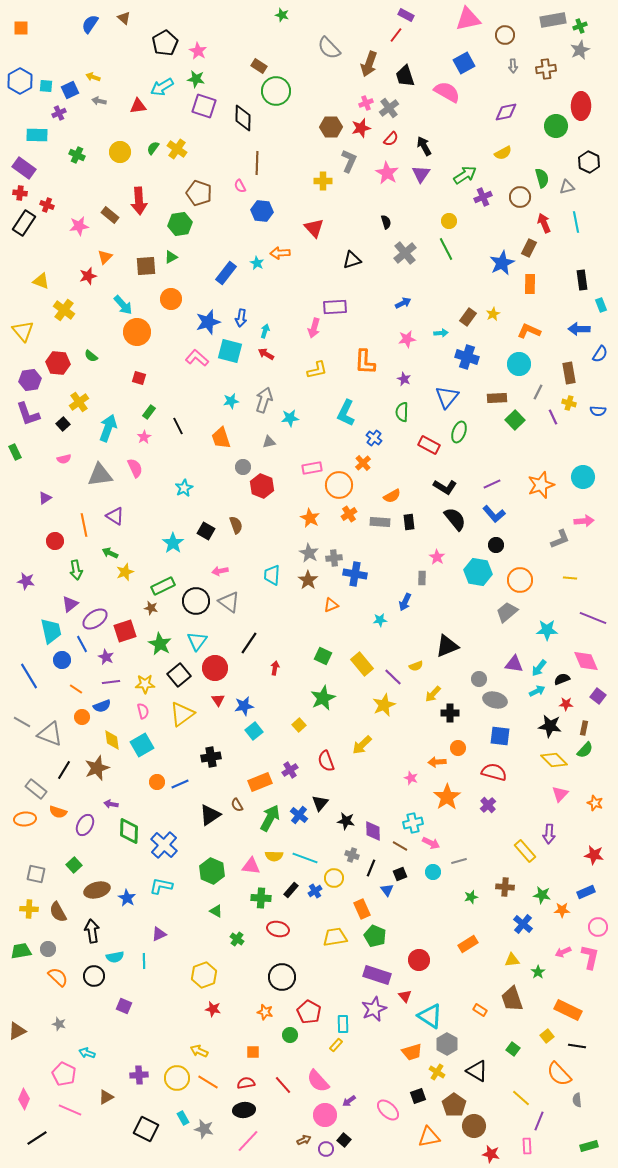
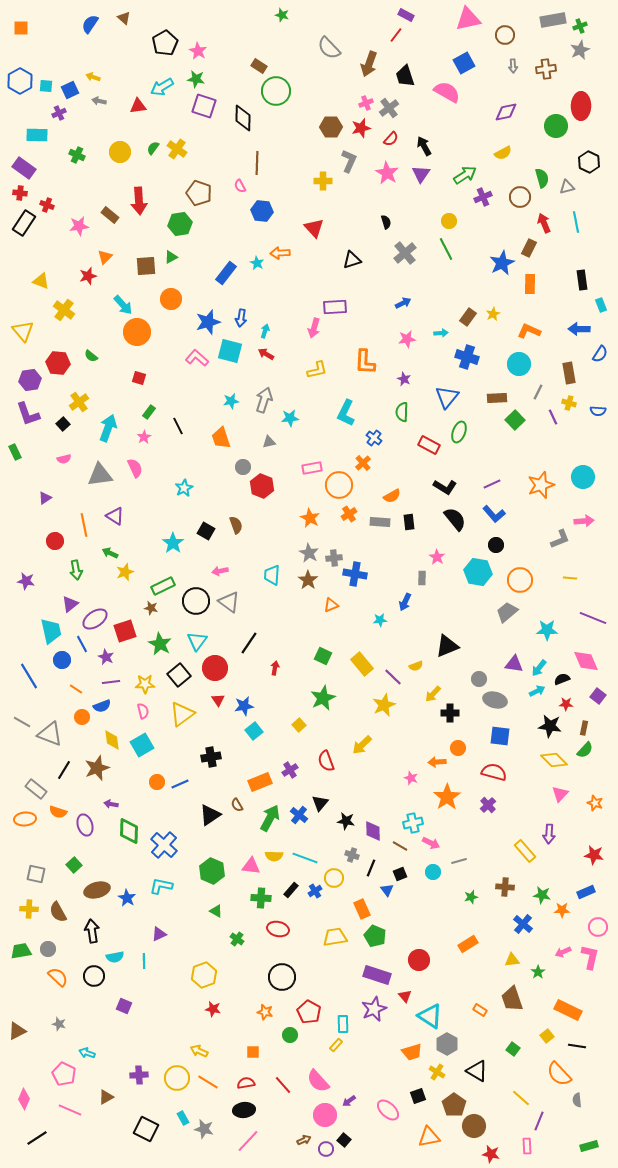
purple ellipse at (85, 825): rotated 45 degrees counterclockwise
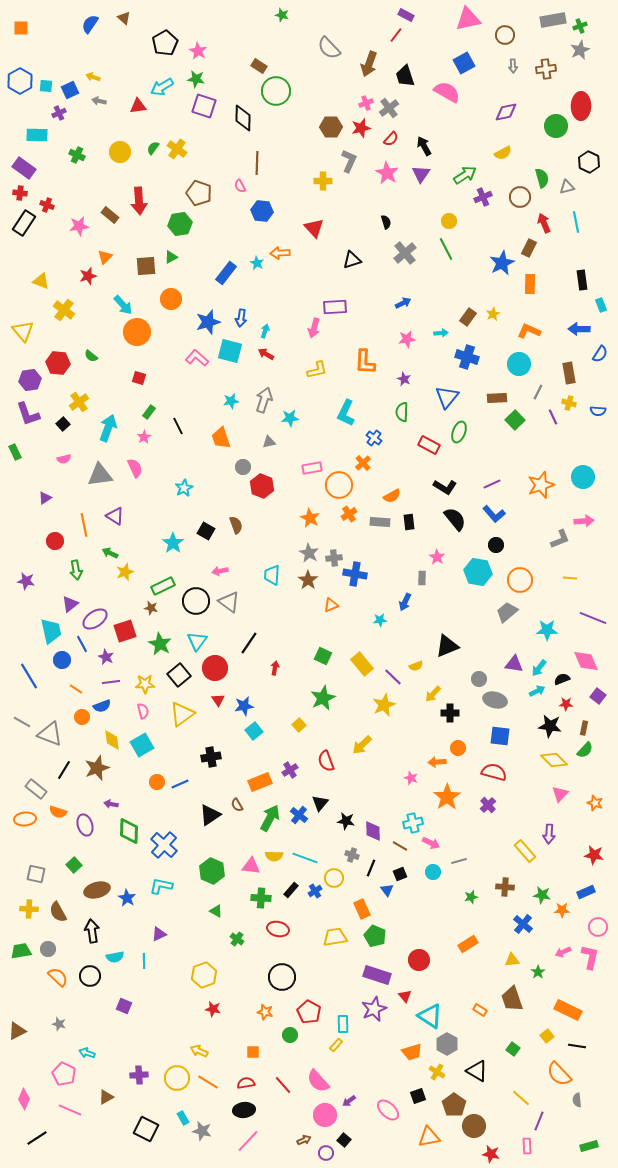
black circle at (94, 976): moved 4 px left
gray star at (204, 1129): moved 2 px left, 2 px down
purple circle at (326, 1149): moved 4 px down
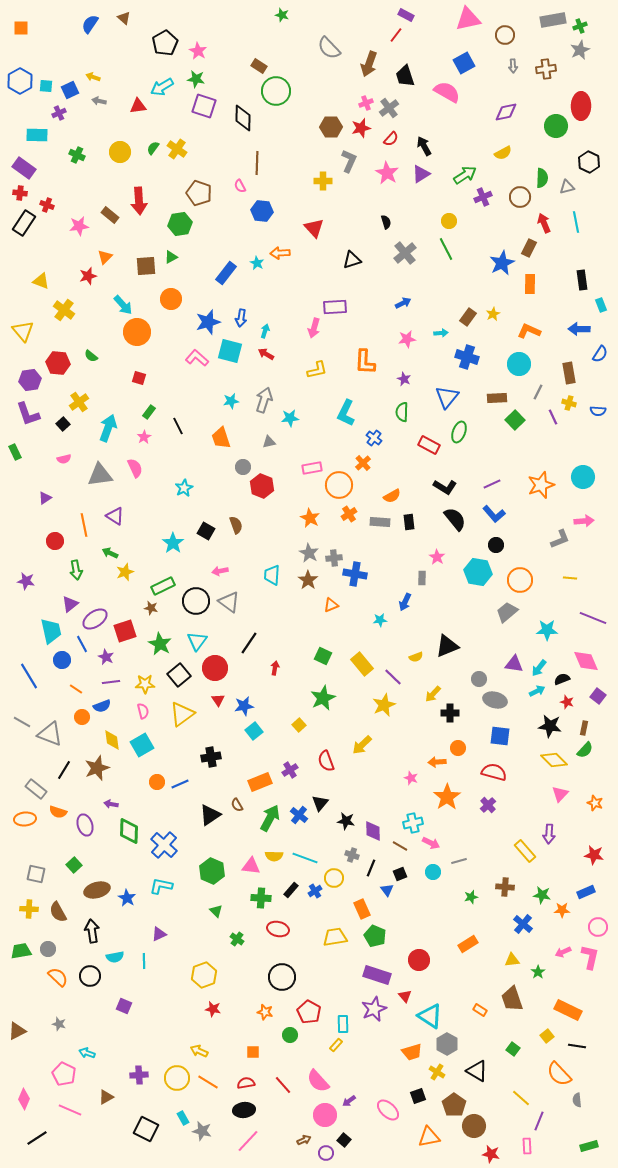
purple triangle at (421, 174): rotated 24 degrees clockwise
green semicircle at (542, 178): rotated 18 degrees clockwise
yellow semicircle at (416, 666): moved 9 px up
red star at (566, 704): moved 1 px right, 2 px up; rotated 16 degrees clockwise
green triangle at (216, 911): rotated 16 degrees clockwise
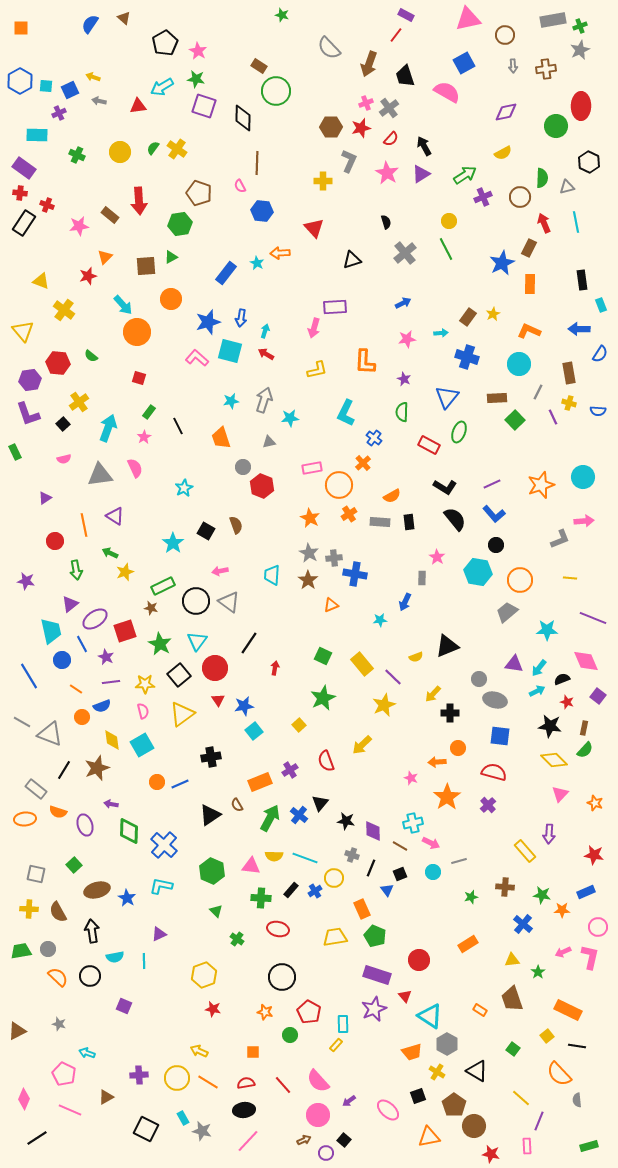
pink circle at (325, 1115): moved 7 px left
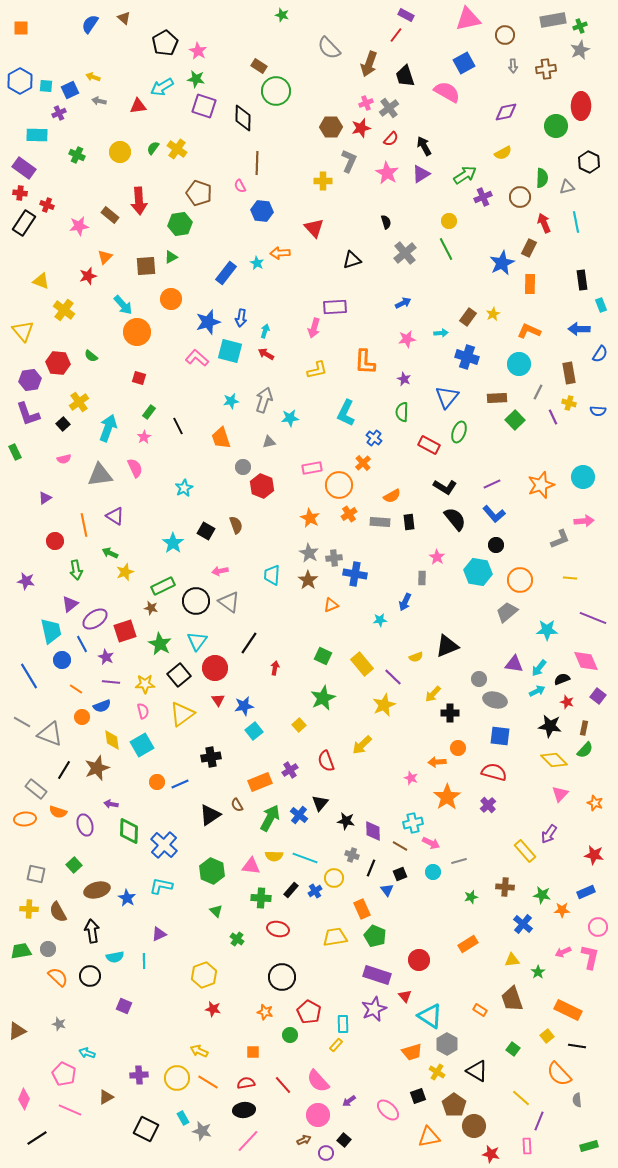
purple line at (111, 682): rotated 12 degrees clockwise
purple arrow at (549, 834): rotated 30 degrees clockwise
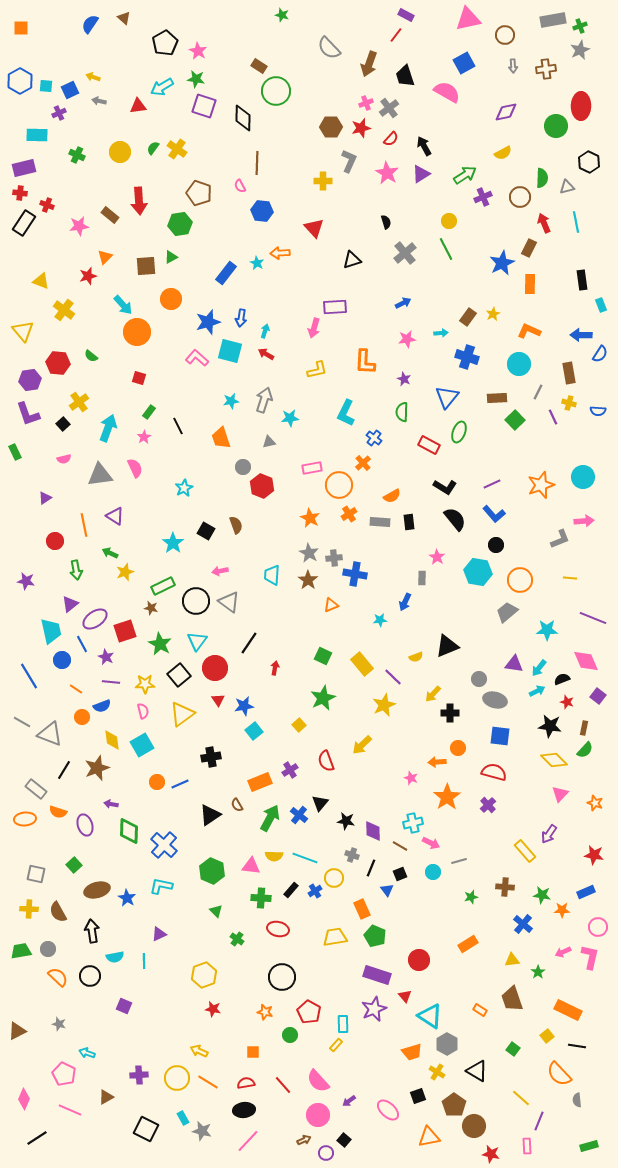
purple rectangle at (24, 168): rotated 50 degrees counterclockwise
blue arrow at (579, 329): moved 2 px right, 6 px down
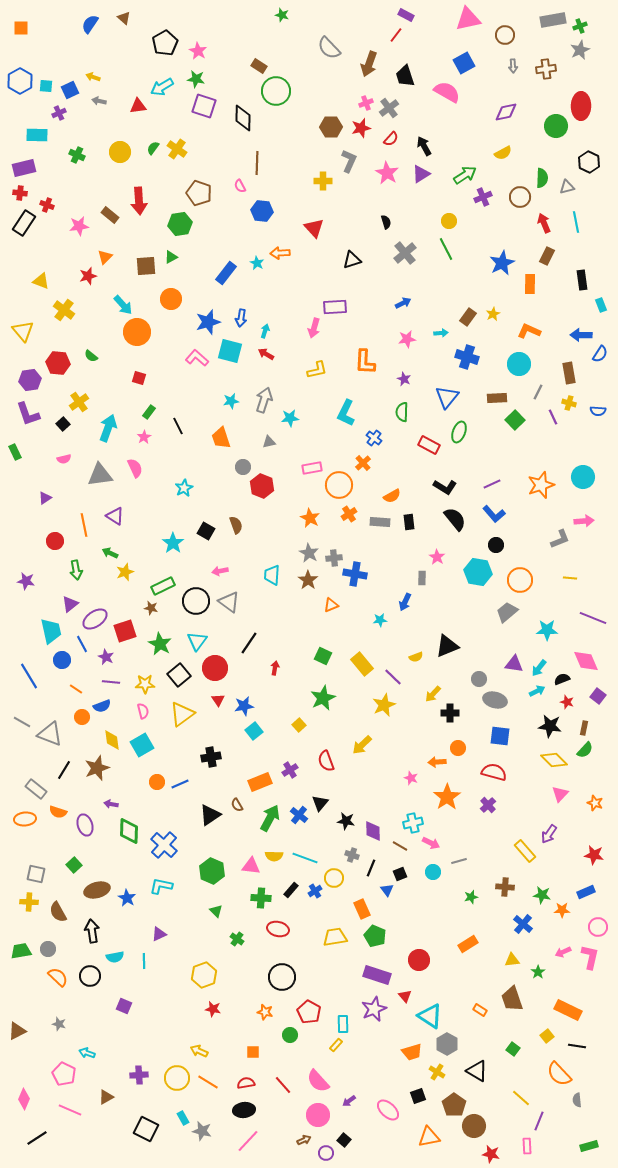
brown rectangle at (529, 248): moved 18 px right, 8 px down
yellow cross at (29, 909): moved 7 px up
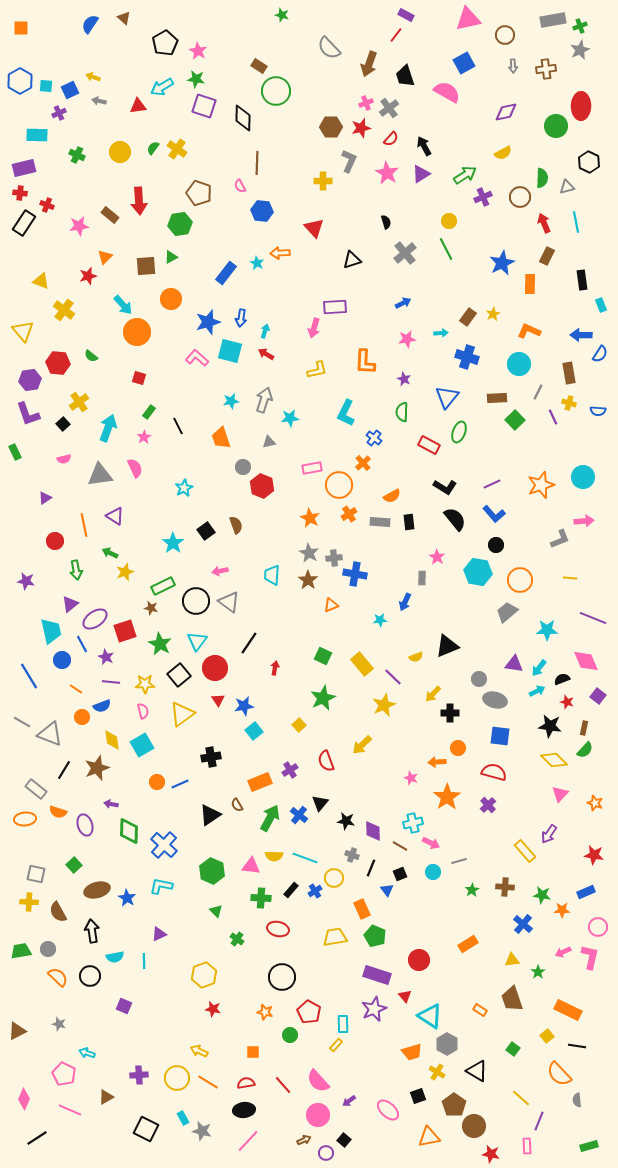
black square at (206, 531): rotated 24 degrees clockwise
green star at (471, 897): moved 1 px right, 7 px up; rotated 16 degrees counterclockwise
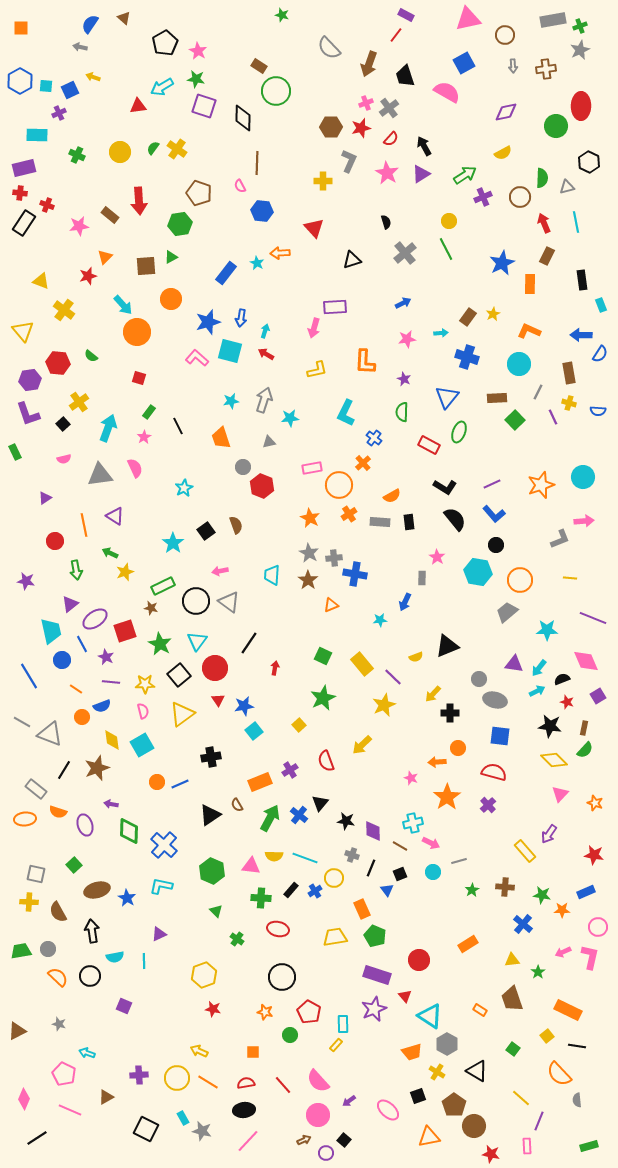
gray arrow at (99, 101): moved 19 px left, 54 px up
purple square at (598, 696): rotated 21 degrees clockwise
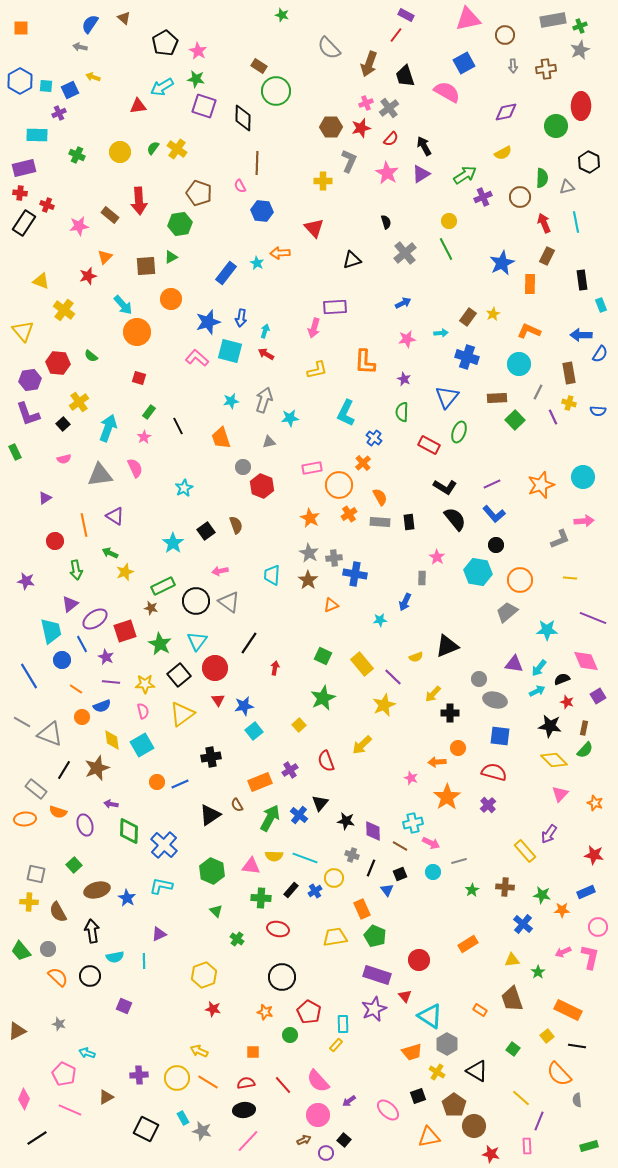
orange semicircle at (392, 496): moved 12 px left, 1 px down; rotated 90 degrees counterclockwise
green trapezoid at (21, 951): rotated 120 degrees counterclockwise
